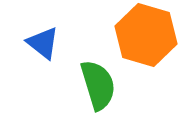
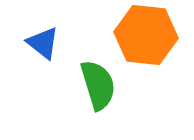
orange hexagon: rotated 10 degrees counterclockwise
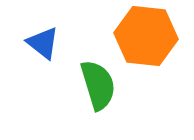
orange hexagon: moved 1 px down
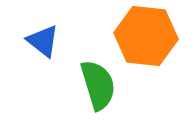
blue triangle: moved 2 px up
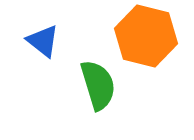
orange hexagon: rotated 8 degrees clockwise
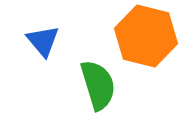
blue triangle: rotated 12 degrees clockwise
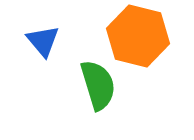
orange hexagon: moved 8 px left
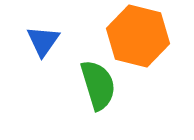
blue triangle: rotated 15 degrees clockwise
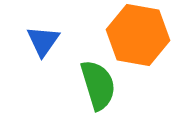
orange hexagon: moved 1 px up; rotated 4 degrees counterclockwise
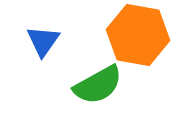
green semicircle: rotated 78 degrees clockwise
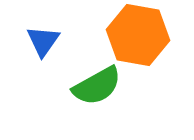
green semicircle: moved 1 px left, 1 px down
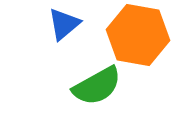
blue triangle: moved 21 px right, 17 px up; rotated 15 degrees clockwise
